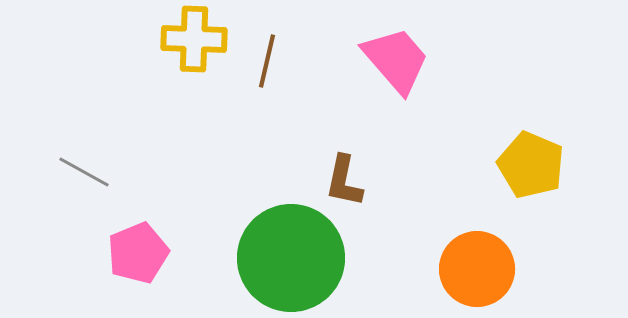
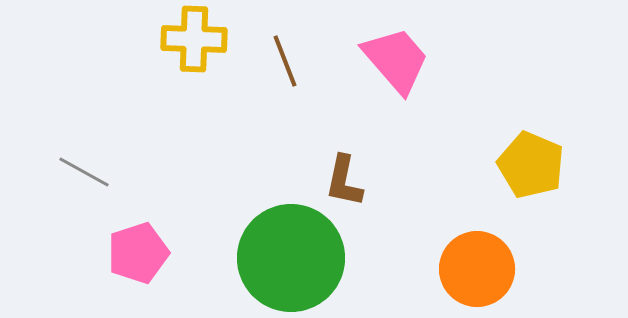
brown line: moved 18 px right; rotated 34 degrees counterclockwise
pink pentagon: rotated 4 degrees clockwise
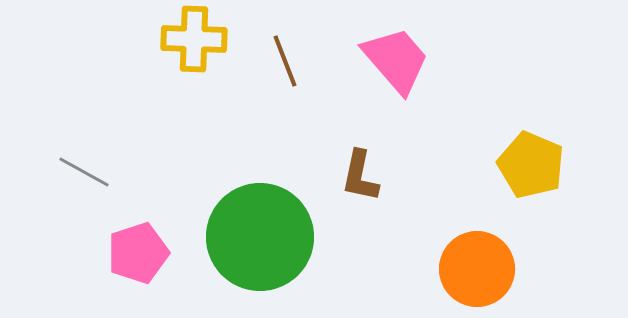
brown L-shape: moved 16 px right, 5 px up
green circle: moved 31 px left, 21 px up
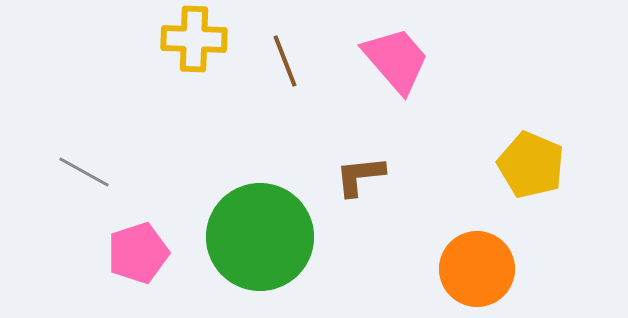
brown L-shape: rotated 72 degrees clockwise
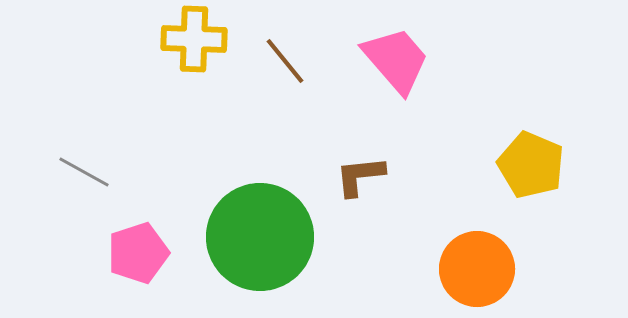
brown line: rotated 18 degrees counterclockwise
